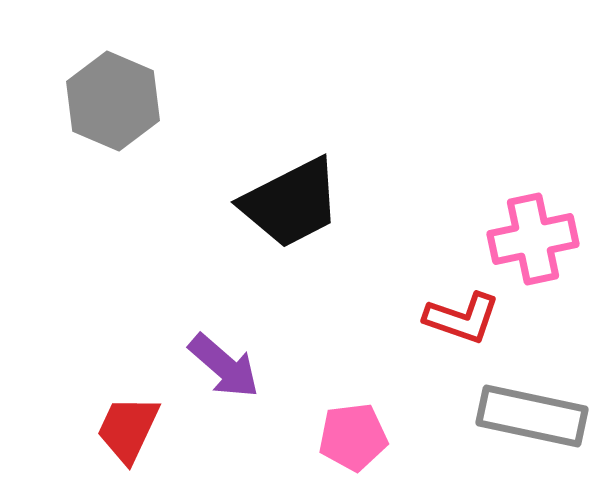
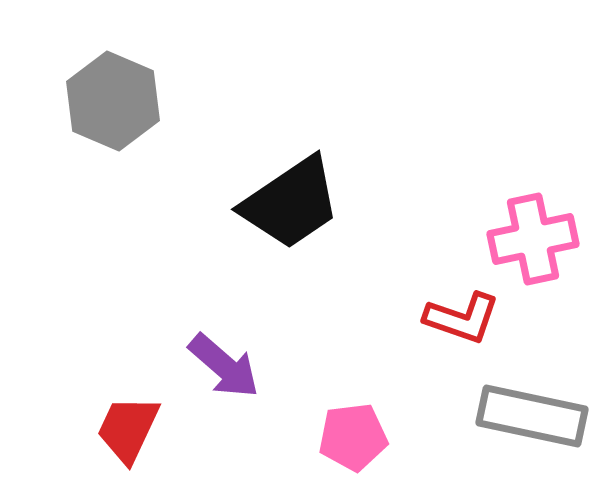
black trapezoid: rotated 7 degrees counterclockwise
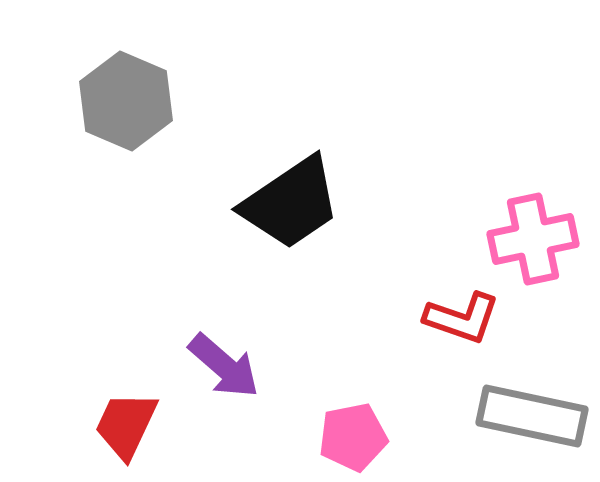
gray hexagon: moved 13 px right
red trapezoid: moved 2 px left, 4 px up
pink pentagon: rotated 4 degrees counterclockwise
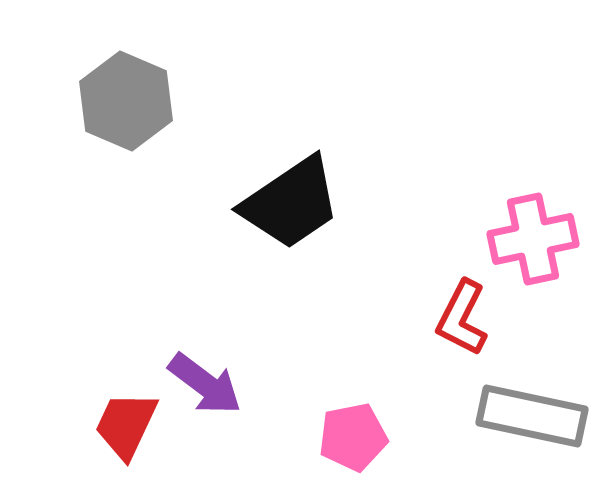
red L-shape: rotated 98 degrees clockwise
purple arrow: moved 19 px left, 18 px down; rotated 4 degrees counterclockwise
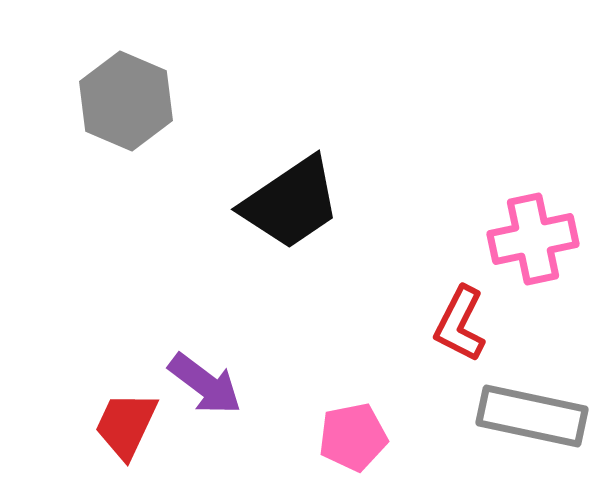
red L-shape: moved 2 px left, 6 px down
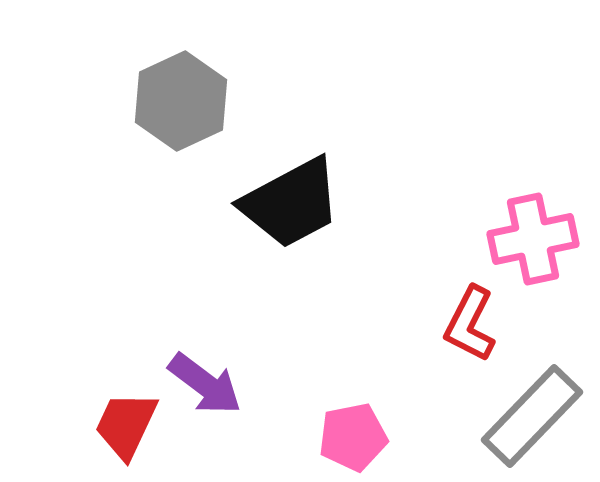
gray hexagon: moved 55 px right; rotated 12 degrees clockwise
black trapezoid: rotated 6 degrees clockwise
red L-shape: moved 10 px right
gray rectangle: rotated 58 degrees counterclockwise
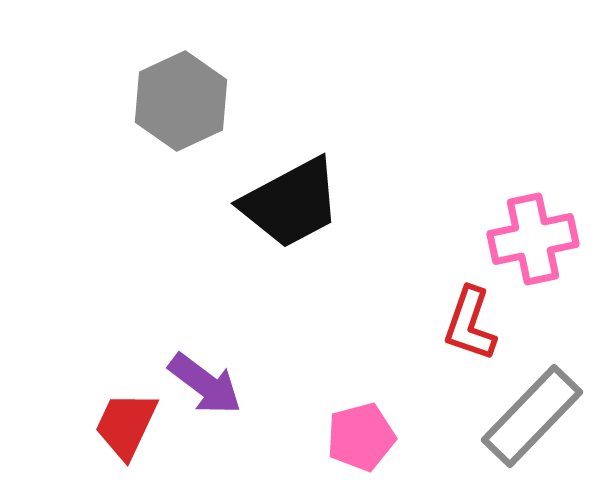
red L-shape: rotated 8 degrees counterclockwise
pink pentagon: moved 8 px right; rotated 4 degrees counterclockwise
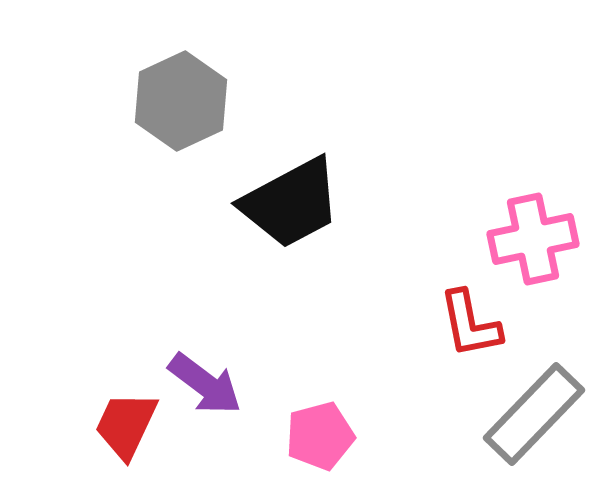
red L-shape: rotated 30 degrees counterclockwise
gray rectangle: moved 2 px right, 2 px up
pink pentagon: moved 41 px left, 1 px up
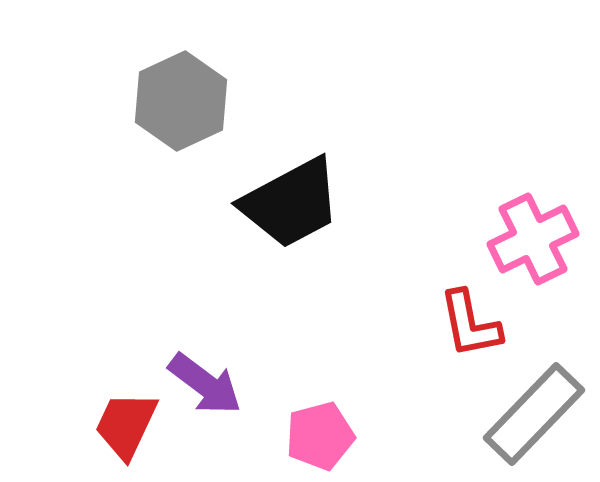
pink cross: rotated 14 degrees counterclockwise
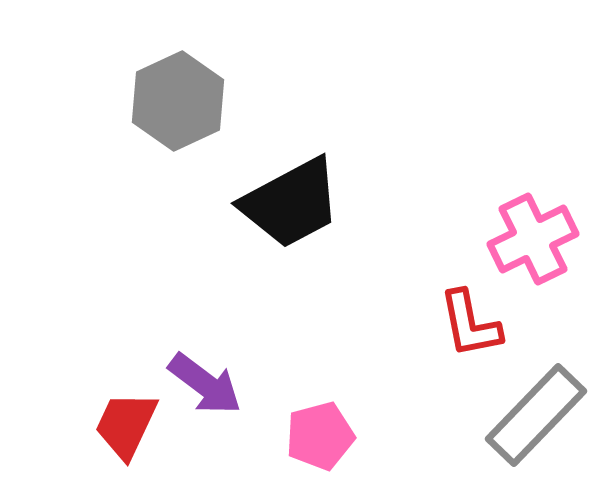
gray hexagon: moved 3 px left
gray rectangle: moved 2 px right, 1 px down
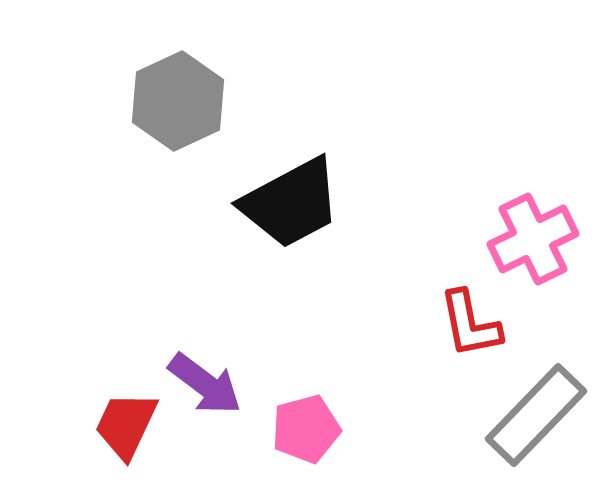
pink pentagon: moved 14 px left, 7 px up
